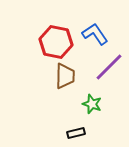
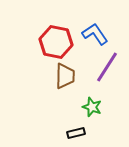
purple line: moved 2 px left; rotated 12 degrees counterclockwise
green star: moved 3 px down
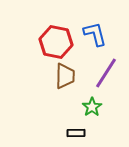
blue L-shape: rotated 20 degrees clockwise
purple line: moved 1 px left, 6 px down
green star: rotated 18 degrees clockwise
black rectangle: rotated 12 degrees clockwise
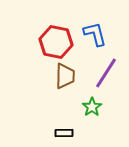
black rectangle: moved 12 px left
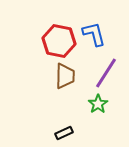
blue L-shape: moved 1 px left
red hexagon: moved 3 px right, 1 px up
green star: moved 6 px right, 3 px up
black rectangle: rotated 24 degrees counterclockwise
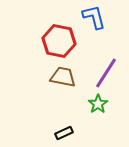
blue L-shape: moved 17 px up
brown trapezoid: moved 2 px left, 1 px down; rotated 80 degrees counterclockwise
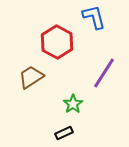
red hexagon: moved 2 px left, 1 px down; rotated 16 degrees clockwise
purple line: moved 2 px left
brown trapezoid: moved 32 px left; rotated 44 degrees counterclockwise
green star: moved 25 px left
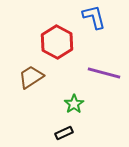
purple line: rotated 72 degrees clockwise
green star: moved 1 px right
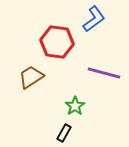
blue L-shape: moved 2 px down; rotated 68 degrees clockwise
red hexagon: rotated 20 degrees counterclockwise
green star: moved 1 px right, 2 px down
black rectangle: rotated 36 degrees counterclockwise
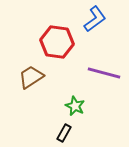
blue L-shape: moved 1 px right
green star: rotated 12 degrees counterclockwise
